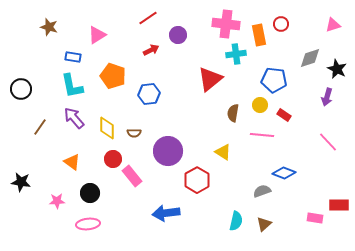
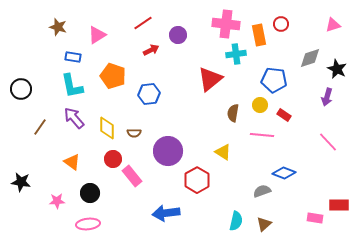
red line at (148, 18): moved 5 px left, 5 px down
brown star at (49, 27): moved 9 px right
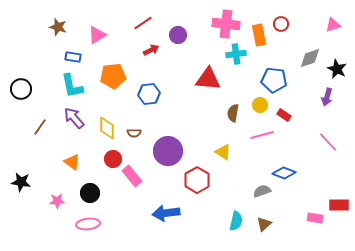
orange pentagon at (113, 76): rotated 25 degrees counterclockwise
red triangle at (210, 79): moved 2 px left; rotated 44 degrees clockwise
pink line at (262, 135): rotated 20 degrees counterclockwise
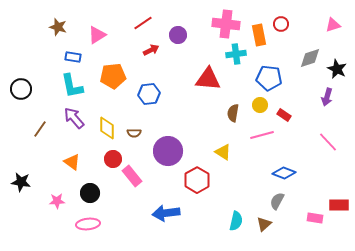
blue pentagon at (274, 80): moved 5 px left, 2 px up
brown line at (40, 127): moved 2 px down
gray semicircle at (262, 191): moved 15 px right, 10 px down; rotated 42 degrees counterclockwise
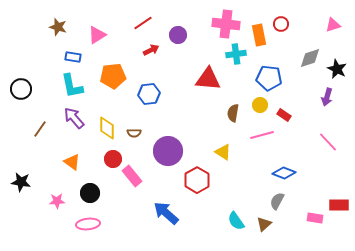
blue arrow at (166, 213): rotated 48 degrees clockwise
cyan semicircle at (236, 221): rotated 132 degrees clockwise
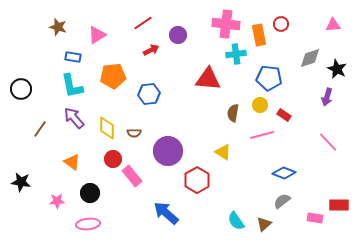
pink triangle at (333, 25): rotated 14 degrees clockwise
gray semicircle at (277, 201): moved 5 px right; rotated 24 degrees clockwise
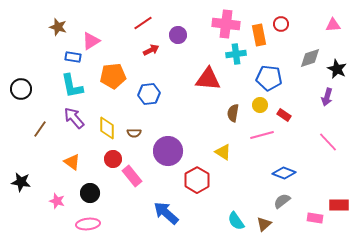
pink triangle at (97, 35): moved 6 px left, 6 px down
pink star at (57, 201): rotated 21 degrees clockwise
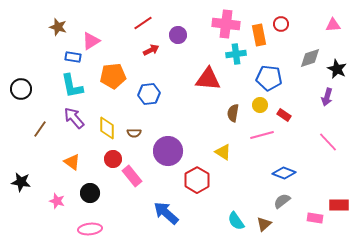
pink ellipse at (88, 224): moved 2 px right, 5 px down
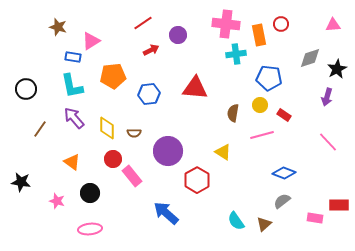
black star at (337, 69): rotated 18 degrees clockwise
red triangle at (208, 79): moved 13 px left, 9 px down
black circle at (21, 89): moved 5 px right
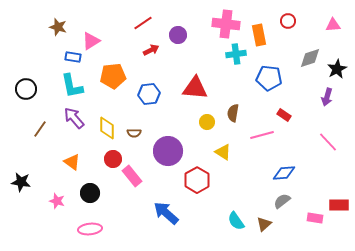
red circle at (281, 24): moved 7 px right, 3 px up
yellow circle at (260, 105): moved 53 px left, 17 px down
blue diamond at (284, 173): rotated 25 degrees counterclockwise
